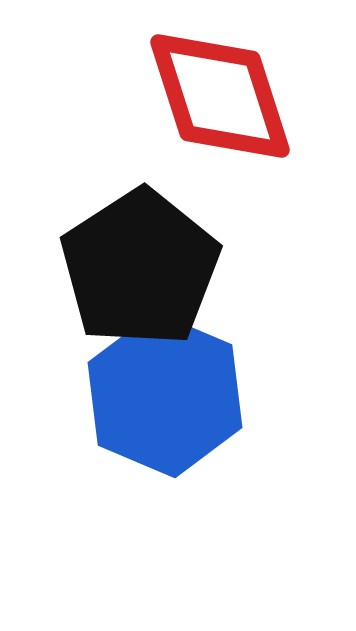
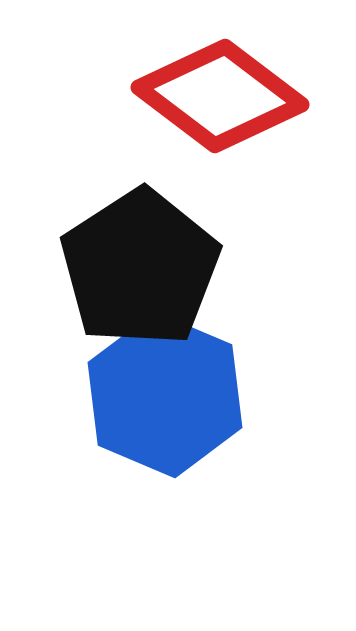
red diamond: rotated 35 degrees counterclockwise
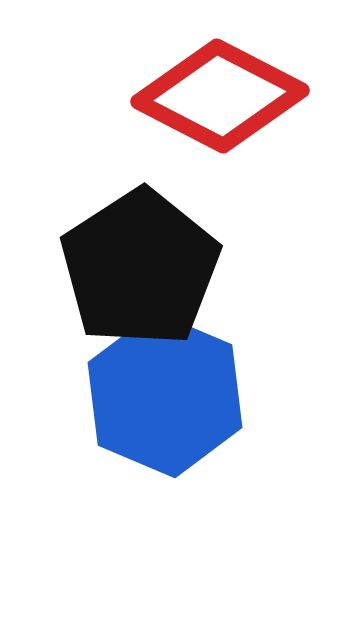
red diamond: rotated 10 degrees counterclockwise
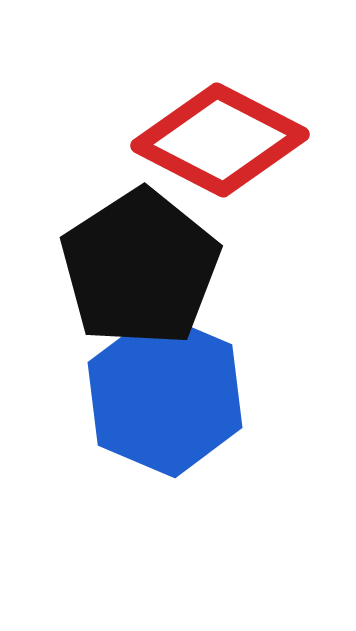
red diamond: moved 44 px down
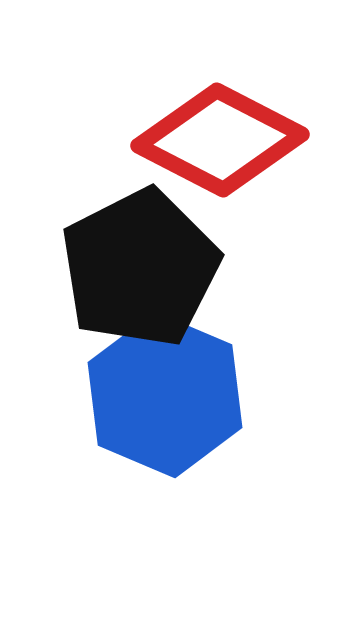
black pentagon: rotated 6 degrees clockwise
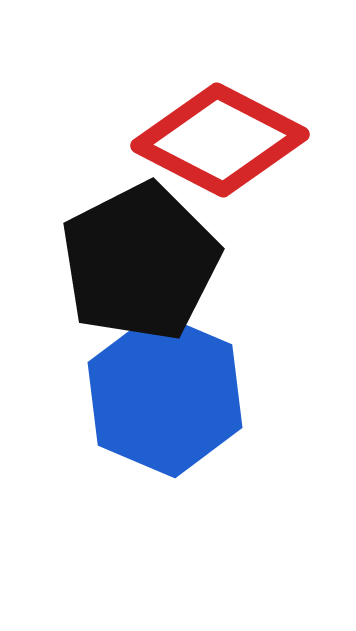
black pentagon: moved 6 px up
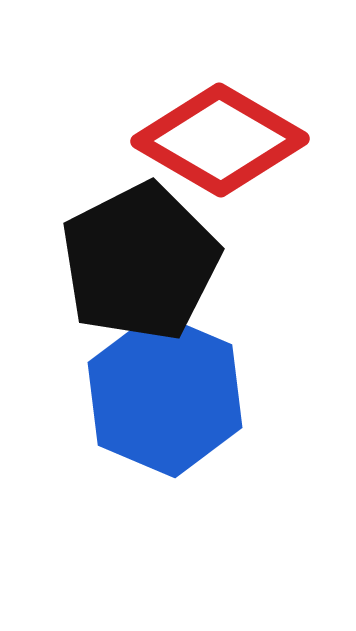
red diamond: rotated 3 degrees clockwise
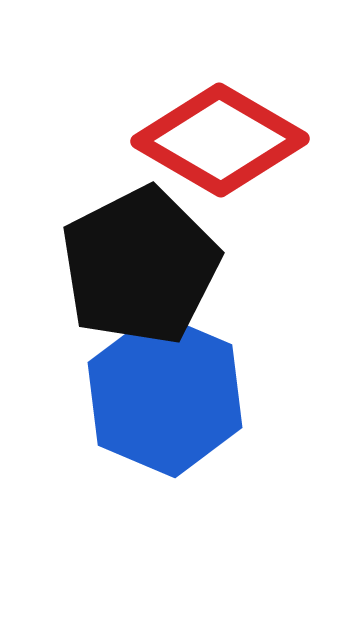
black pentagon: moved 4 px down
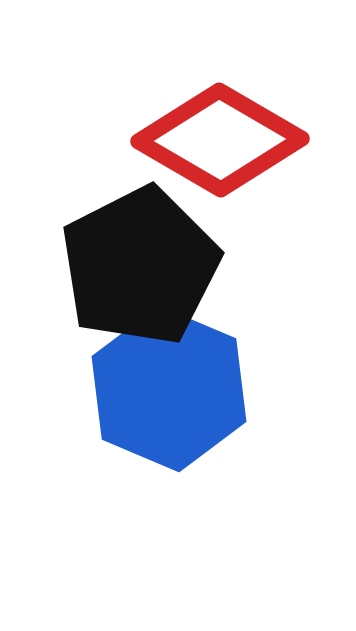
blue hexagon: moved 4 px right, 6 px up
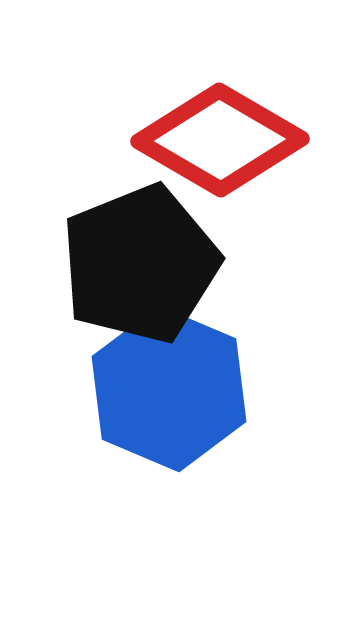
black pentagon: moved 2 px up; rotated 5 degrees clockwise
